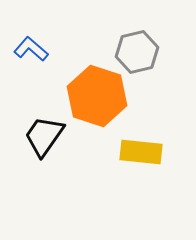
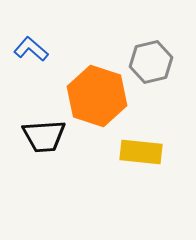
gray hexagon: moved 14 px right, 10 px down
black trapezoid: rotated 129 degrees counterclockwise
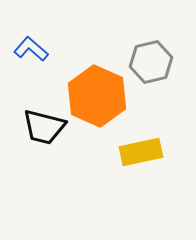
orange hexagon: rotated 6 degrees clockwise
black trapezoid: moved 9 px up; rotated 18 degrees clockwise
yellow rectangle: rotated 18 degrees counterclockwise
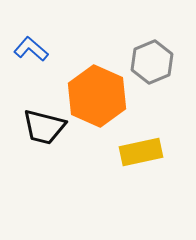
gray hexagon: moved 1 px right; rotated 9 degrees counterclockwise
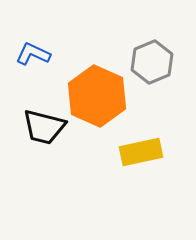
blue L-shape: moved 2 px right, 5 px down; rotated 16 degrees counterclockwise
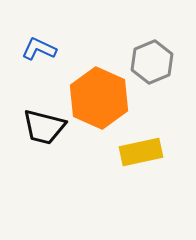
blue L-shape: moved 6 px right, 5 px up
orange hexagon: moved 2 px right, 2 px down
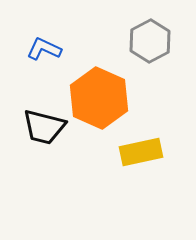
blue L-shape: moved 5 px right
gray hexagon: moved 2 px left, 21 px up; rotated 6 degrees counterclockwise
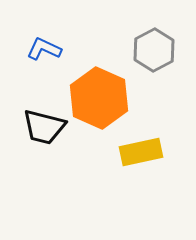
gray hexagon: moved 4 px right, 9 px down
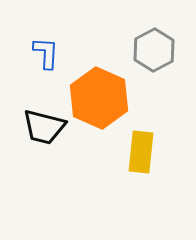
blue L-shape: moved 2 px right, 4 px down; rotated 68 degrees clockwise
yellow rectangle: rotated 72 degrees counterclockwise
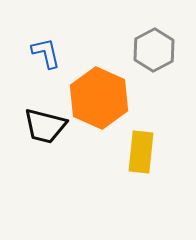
blue L-shape: rotated 16 degrees counterclockwise
black trapezoid: moved 1 px right, 1 px up
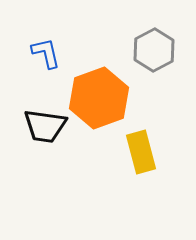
orange hexagon: rotated 16 degrees clockwise
black trapezoid: rotated 6 degrees counterclockwise
yellow rectangle: rotated 21 degrees counterclockwise
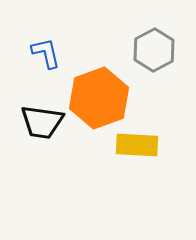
black trapezoid: moved 3 px left, 4 px up
yellow rectangle: moved 4 px left, 7 px up; rotated 72 degrees counterclockwise
